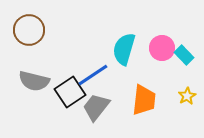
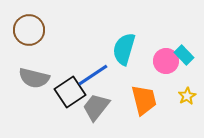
pink circle: moved 4 px right, 13 px down
gray semicircle: moved 3 px up
orange trapezoid: rotated 20 degrees counterclockwise
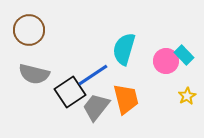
gray semicircle: moved 4 px up
orange trapezoid: moved 18 px left, 1 px up
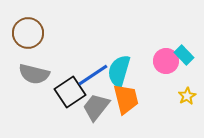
brown circle: moved 1 px left, 3 px down
cyan semicircle: moved 5 px left, 22 px down
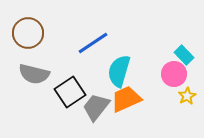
pink circle: moved 8 px right, 13 px down
blue line: moved 32 px up
orange trapezoid: rotated 100 degrees counterclockwise
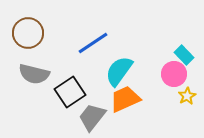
cyan semicircle: rotated 20 degrees clockwise
orange trapezoid: moved 1 px left
gray trapezoid: moved 4 px left, 10 px down
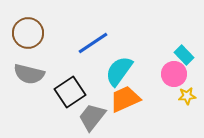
gray semicircle: moved 5 px left
yellow star: rotated 24 degrees clockwise
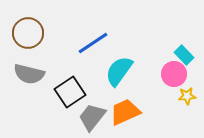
orange trapezoid: moved 13 px down
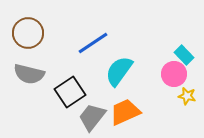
yellow star: rotated 18 degrees clockwise
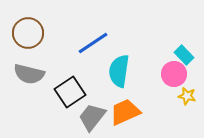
cyan semicircle: rotated 28 degrees counterclockwise
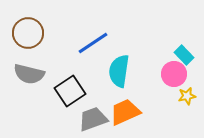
black square: moved 1 px up
yellow star: rotated 24 degrees counterclockwise
gray trapezoid: moved 1 px right, 2 px down; rotated 32 degrees clockwise
